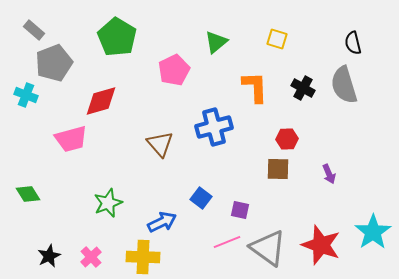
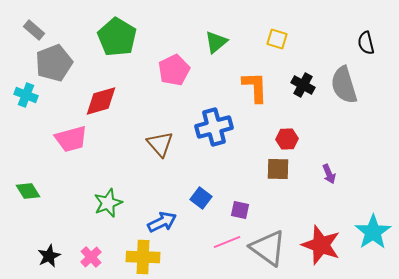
black semicircle: moved 13 px right
black cross: moved 3 px up
green diamond: moved 3 px up
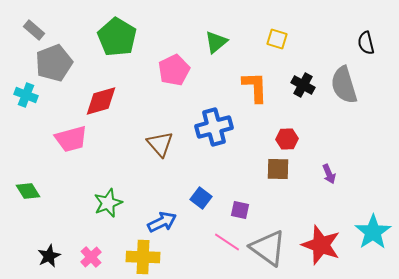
pink line: rotated 56 degrees clockwise
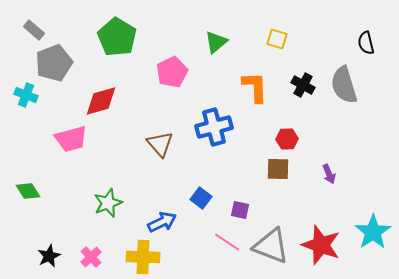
pink pentagon: moved 2 px left, 2 px down
gray triangle: moved 3 px right, 2 px up; rotated 15 degrees counterclockwise
